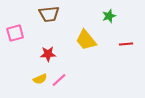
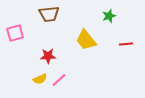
red star: moved 2 px down
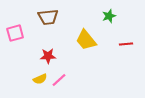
brown trapezoid: moved 1 px left, 3 px down
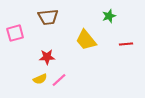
red star: moved 1 px left, 1 px down
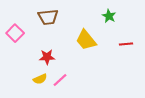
green star: rotated 24 degrees counterclockwise
pink square: rotated 30 degrees counterclockwise
pink line: moved 1 px right
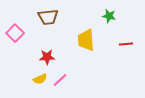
green star: rotated 16 degrees counterclockwise
yellow trapezoid: rotated 35 degrees clockwise
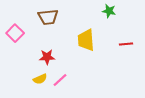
green star: moved 5 px up
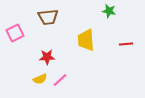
pink square: rotated 18 degrees clockwise
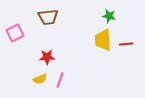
green star: moved 5 px down
yellow trapezoid: moved 17 px right
pink line: rotated 28 degrees counterclockwise
